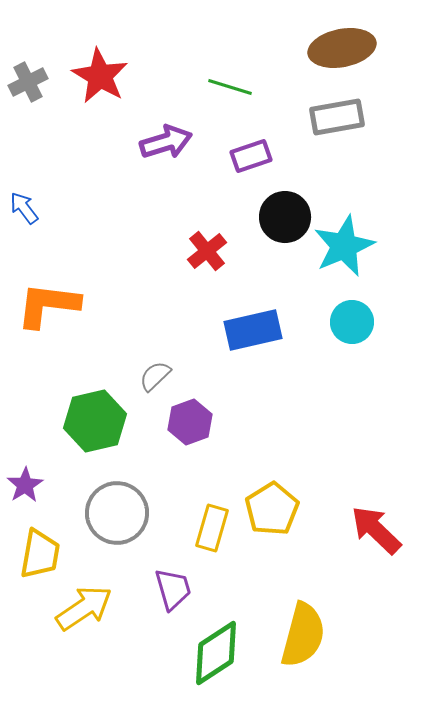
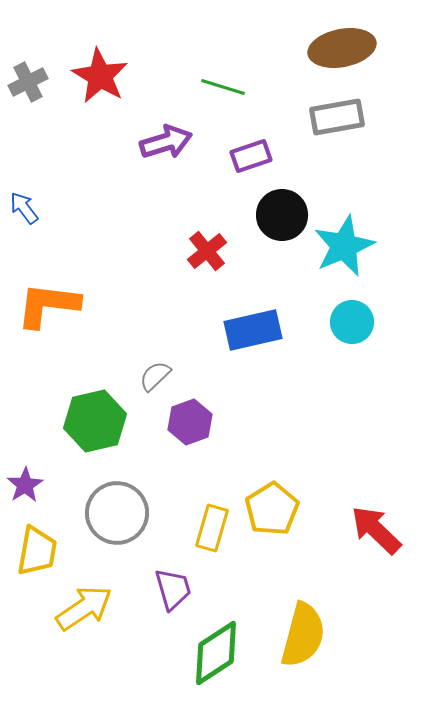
green line: moved 7 px left
black circle: moved 3 px left, 2 px up
yellow trapezoid: moved 3 px left, 3 px up
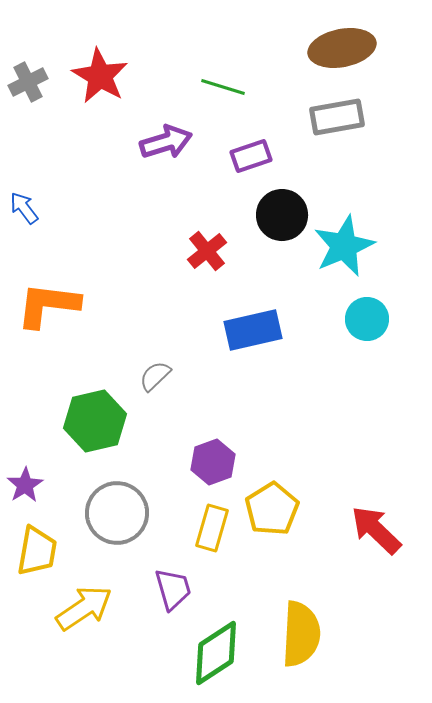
cyan circle: moved 15 px right, 3 px up
purple hexagon: moved 23 px right, 40 px down
yellow semicircle: moved 2 px left, 1 px up; rotated 12 degrees counterclockwise
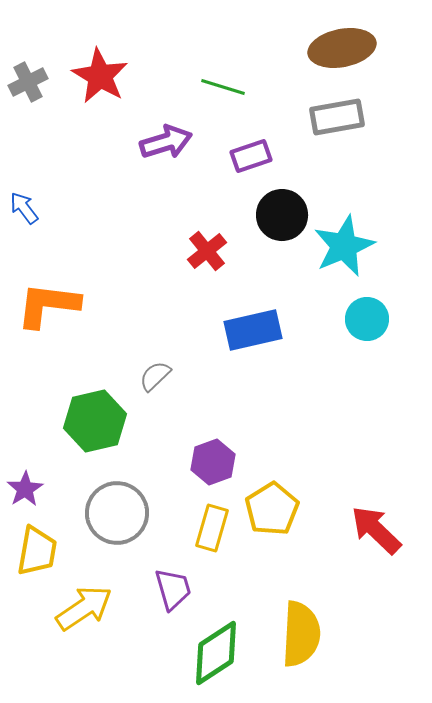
purple star: moved 4 px down
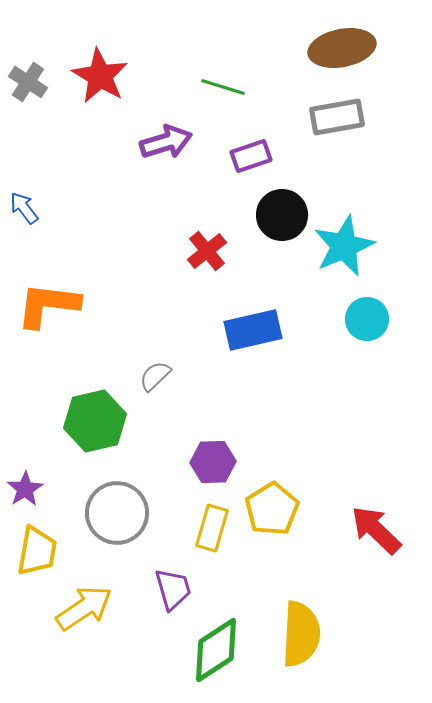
gray cross: rotated 30 degrees counterclockwise
purple hexagon: rotated 18 degrees clockwise
green diamond: moved 3 px up
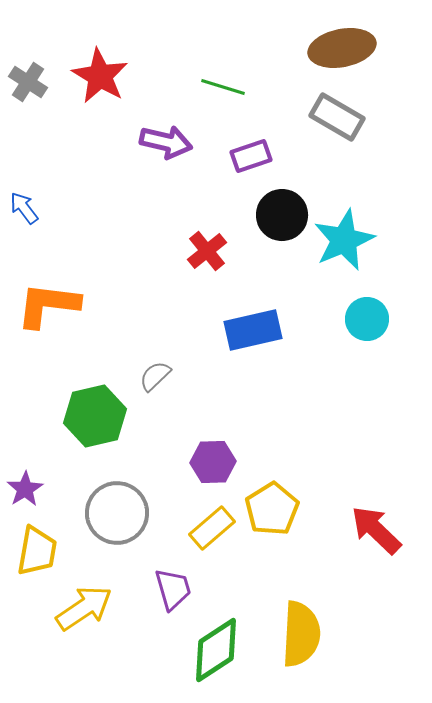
gray rectangle: rotated 40 degrees clockwise
purple arrow: rotated 30 degrees clockwise
cyan star: moved 6 px up
green hexagon: moved 5 px up
yellow rectangle: rotated 33 degrees clockwise
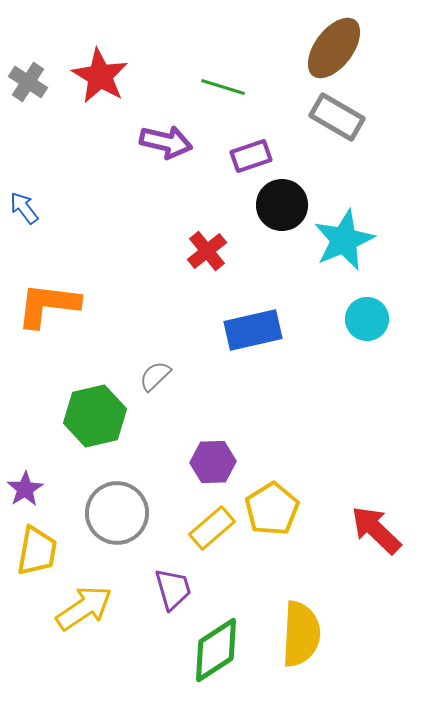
brown ellipse: moved 8 px left; rotated 42 degrees counterclockwise
black circle: moved 10 px up
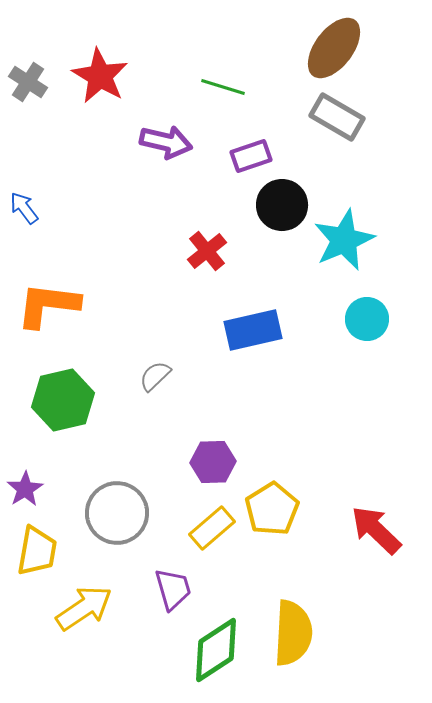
green hexagon: moved 32 px left, 16 px up
yellow semicircle: moved 8 px left, 1 px up
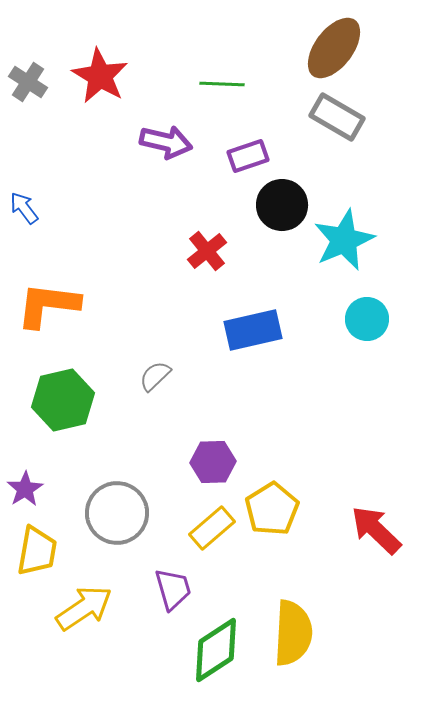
green line: moved 1 px left, 3 px up; rotated 15 degrees counterclockwise
purple rectangle: moved 3 px left
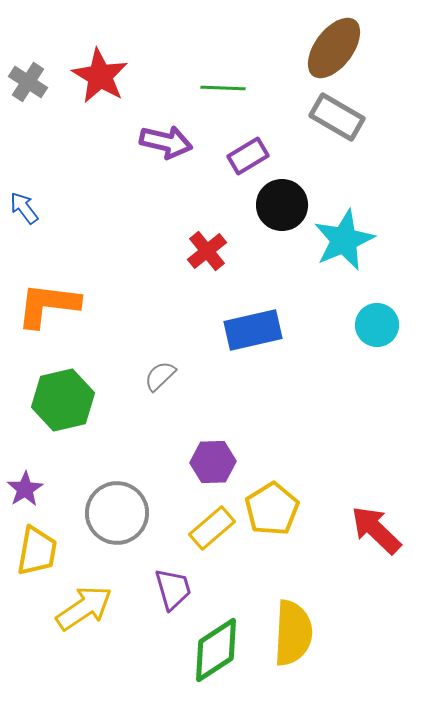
green line: moved 1 px right, 4 px down
purple rectangle: rotated 12 degrees counterclockwise
cyan circle: moved 10 px right, 6 px down
gray semicircle: moved 5 px right
